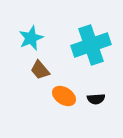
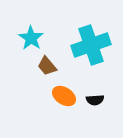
cyan star: rotated 15 degrees counterclockwise
brown trapezoid: moved 7 px right, 4 px up
black semicircle: moved 1 px left, 1 px down
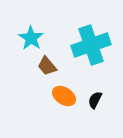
black semicircle: rotated 120 degrees clockwise
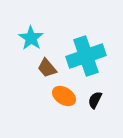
cyan cross: moved 5 px left, 11 px down
brown trapezoid: moved 2 px down
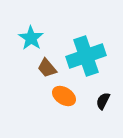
black semicircle: moved 8 px right, 1 px down
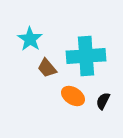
cyan star: moved 1 px left, 1 px down
cyan cross: rotated 15 degrees clockwise
orange ellipse: moved 9 px right
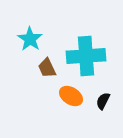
brown trapezoid: rotated 15 degrees clockwise
orange ellipse: moved 2 px left
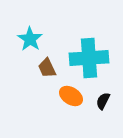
cyan cross: moved 3 px right, 2 px down
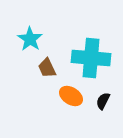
cyan cross: moved 2 px right; rotated 9 degrees clockwise
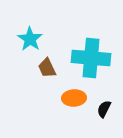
orange ellipse: moved 3 px right, 2 px down; rotated 35 degrees counterclockwise
black semicircle: moved 1 px right, 8 px down
